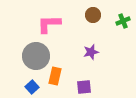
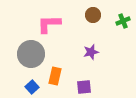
gray circle: moved 5 px left, 2 px up
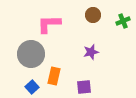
orange rectangle: moved 1 px left
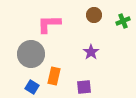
brown circle: moved 1 px right
purple star: rotated 21 degrees counterclockwise
blue square: rotated 16 degrees counterclockwise
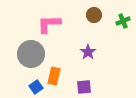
purple star: moved 3 px left
blue square: moved 4 px right; rotated 24 degrees clockwise
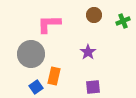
purple square: moved 9 px right
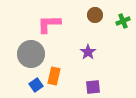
brown circle: moved 1 px right
blue square: moved 2 px up
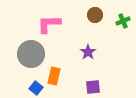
blue square: moved 3 px down; rotated 16 degrees counterclockwise
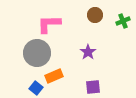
gray circle: moved 6 px right, 1 px up
orange rectangle: rotated 54 degrees clockwise
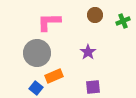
pink L-shape: moved 2 px up
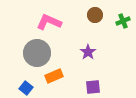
pink L-shape: rotated 25 degrees clockwise
blue square: moved 10 px left
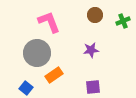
pink L-shape: rotated 45 degrees clockwise
purple star: moved 3 px right, 2 px up; rotated 28 degrees clockwise
orange rectangle: moved 1 px up; rotated 12 degrees counterclockwise
